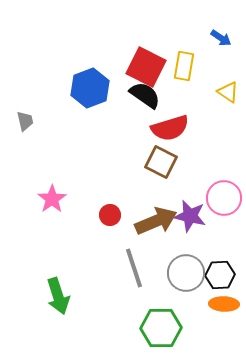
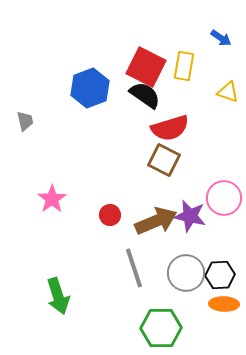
yellow triangle: rotated 15 degrees counterclockwise
brown square: moved 3 px right, 2 px up
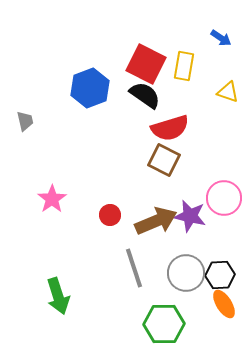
red square: moved 3 px up
orange ellipse: rotated 56 degrees clockwise
green hexagon: moved 3 px right, 4 px up
